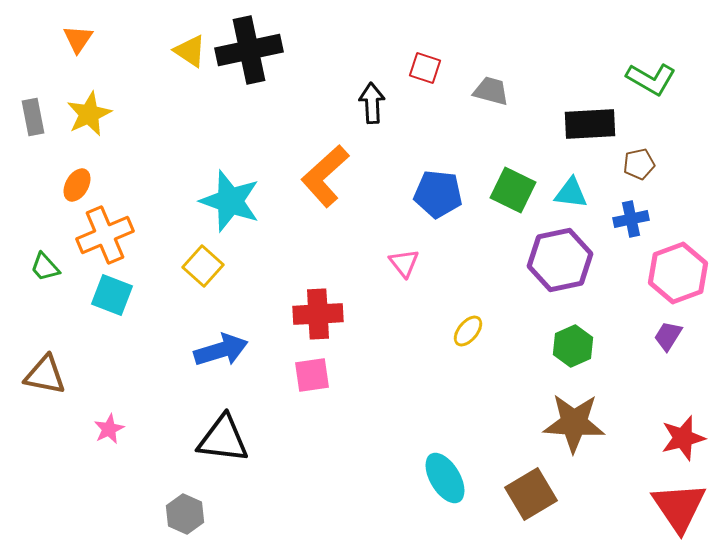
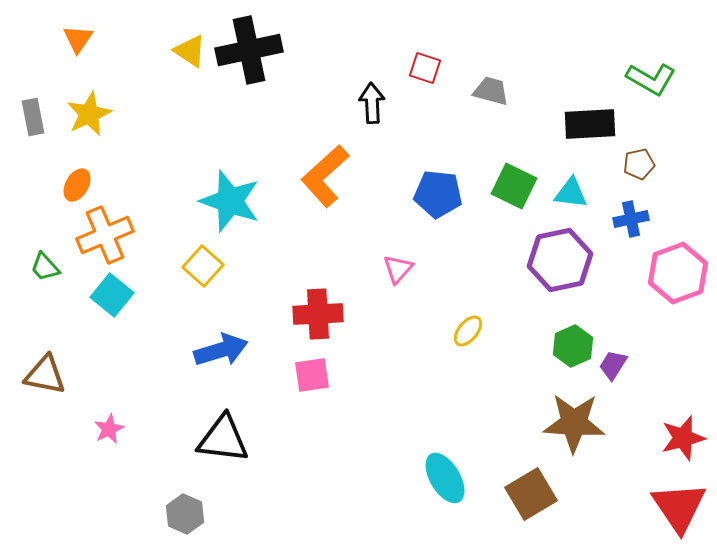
green square: moved 1 px right, 4 px up
pink triangle: moved 6 px left, 6 px down; rotated 20 degrees clockwise
cyan square: rotated 18 degrees clockwise
purple trapezoid: moved 55 px left, 29 px down
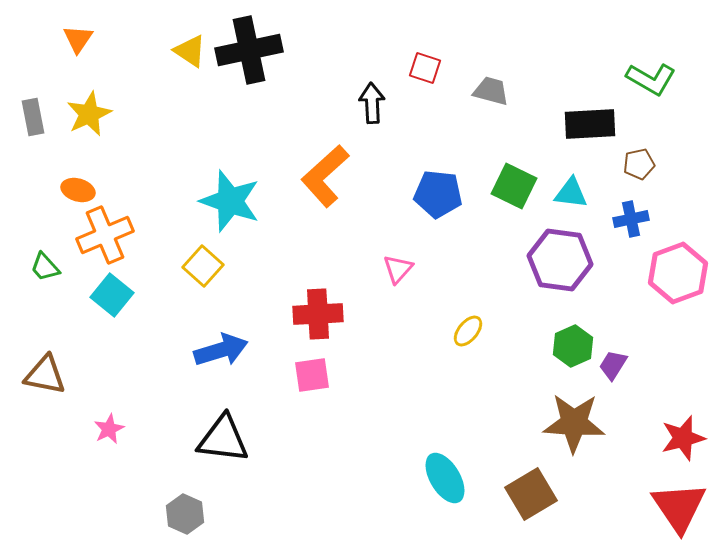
orange ellipse: moved 1 px right, 5 px down; rotated 76 degrees clockwise
purple hexagon: rotated 20 degrees clockwise
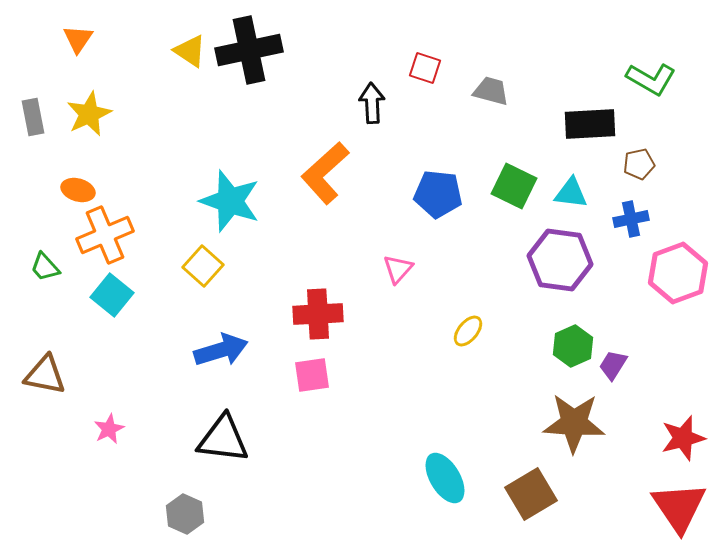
orange L-shape: moved 3 px up
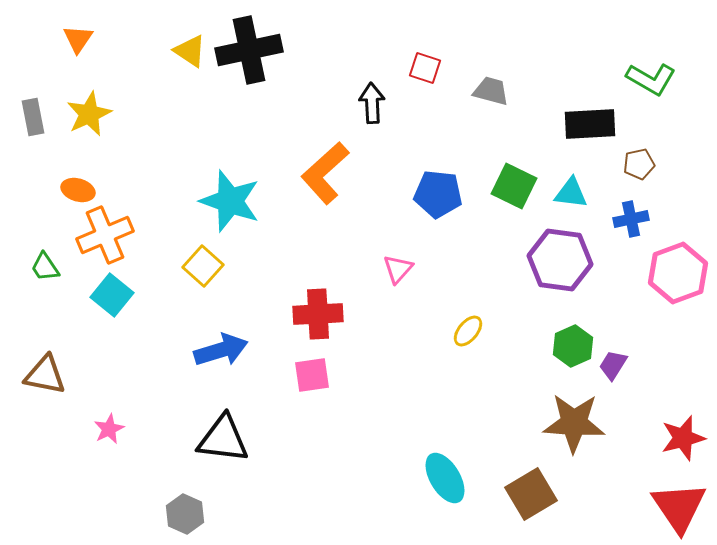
green trapezoid: rotated 8 degrees clockwise
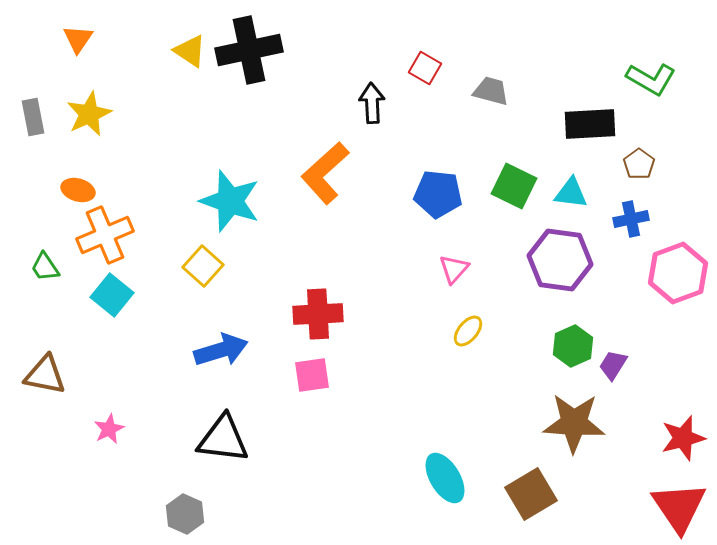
red square: rotated 12 degrees clockwise
brown pentagon: rotated 24 degrees counterclockwise
pink triangle: moved 56 px right
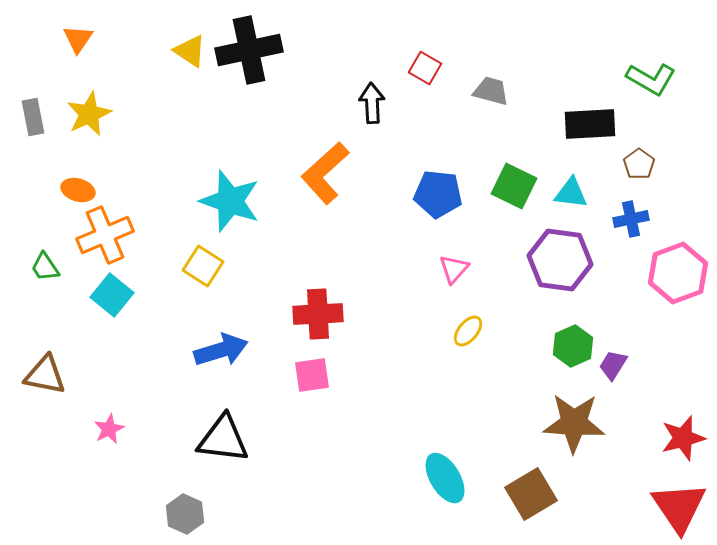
yellow square: rotated 9 degrees counterclockwise
